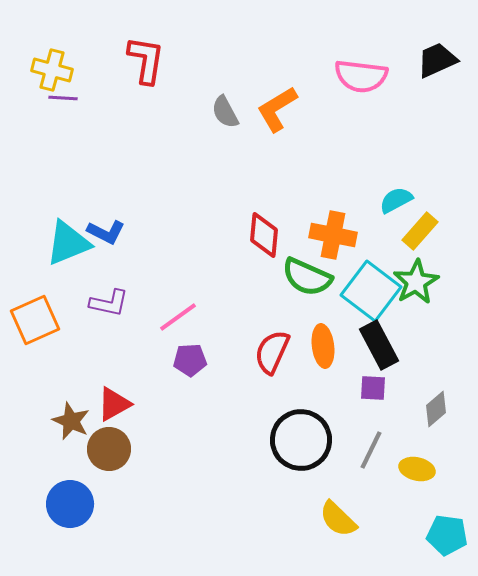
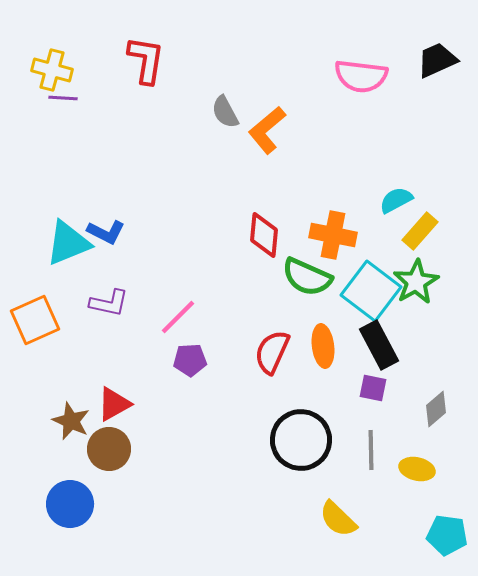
orange L-shape: moved 10 px left, 21 px down; rotated 9 degrees counterclockwise
pink line: rotated 9 degrees counterclockwise
purple square: rotated 8 degrees clockwise
gray line: rotated 27 degrees counterclockwise
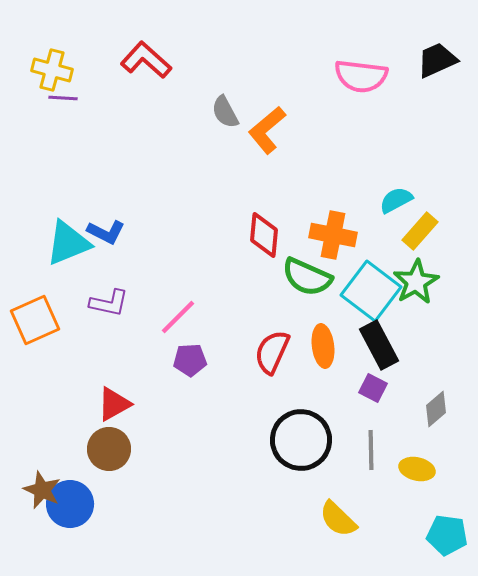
red L-shape: rotated 57 degrees counterclockwise
purple square: rotated 16 degrees clockwise
brown star: moved 29 px left, 69 px down
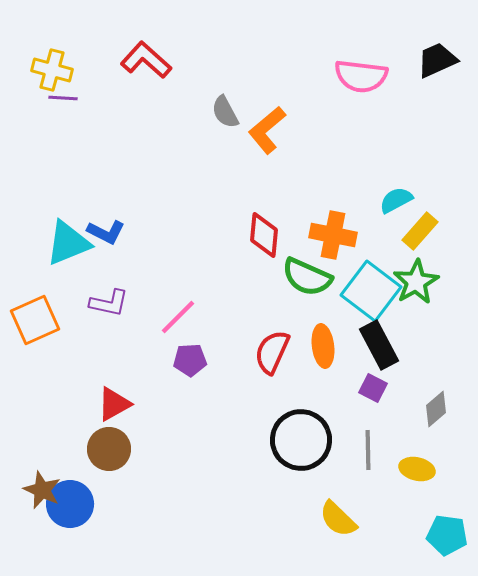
gray line: moved 3 px left
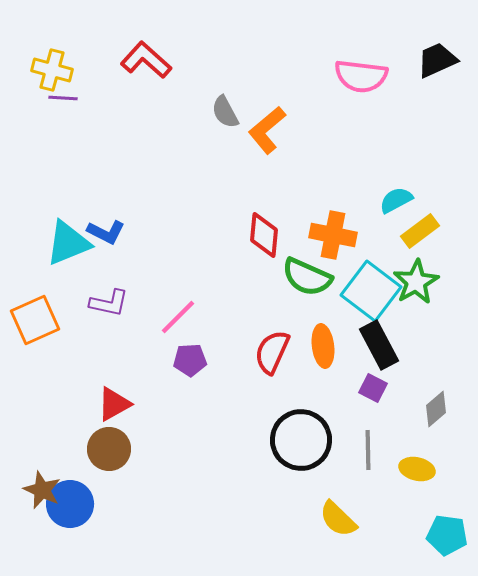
yellow rectangle: rotated 12 degrees clockwise
